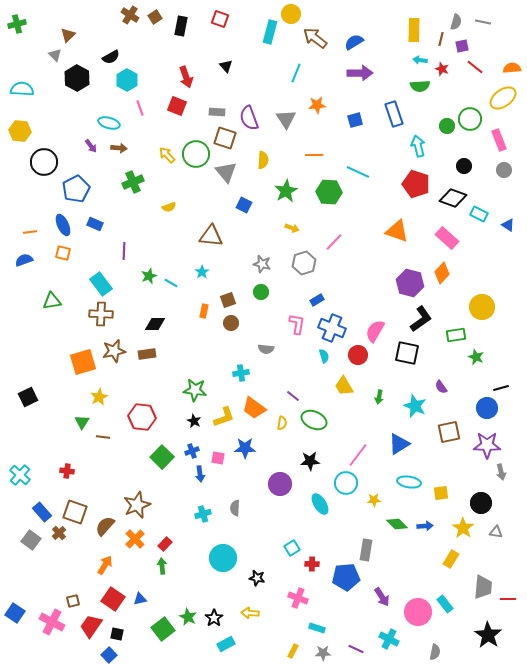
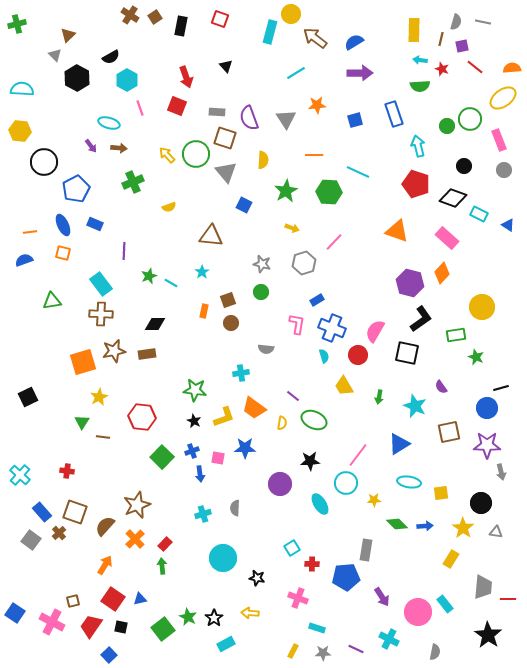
cyan line at (296, 73): rotated 36 degrees clockwise
black square at (117, 634): moved 4 px right, 7 px up
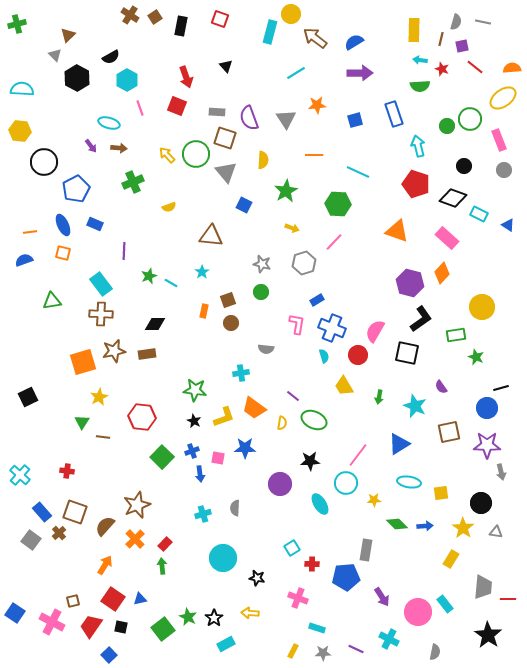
green hexagon at (329, 192): moved 9 px right, 12 px down
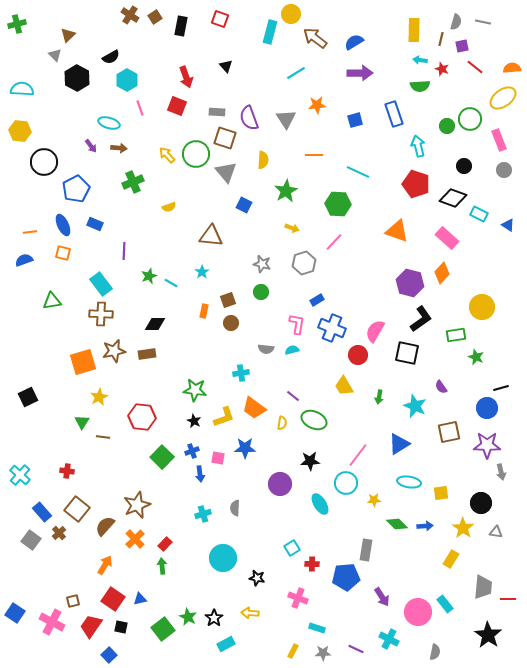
cyan semicircle at (324, 356): moved 32 px left, 6 px up; rotated 88 degrees counterclockwise
brown square at (75, 512): moved 2 px right, 3 px up; rotated 20 degrees clockwise
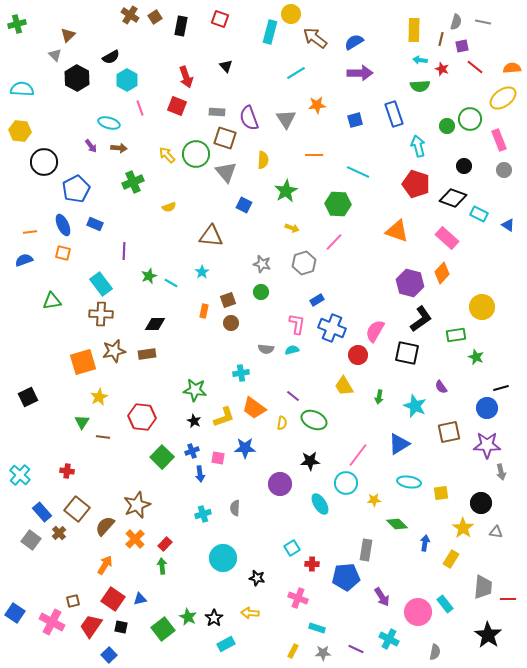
blue arrow at (425, 526): moved 17 px down; rotated 77 degrees counterclockwise
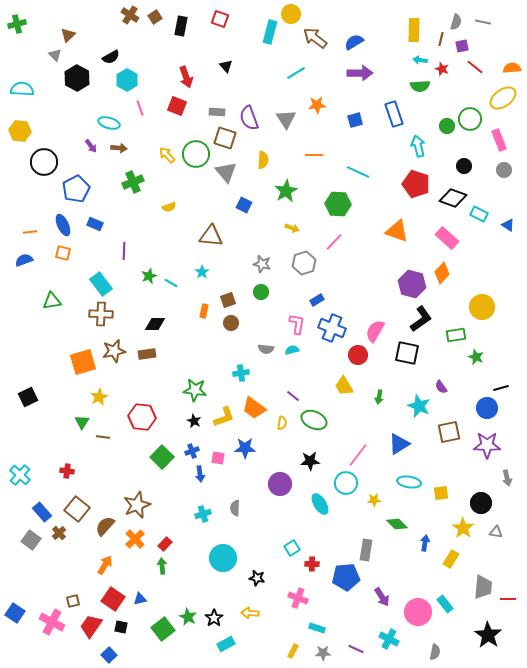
purple hexagon at (410, 283): moved 2 px right, 1 px down
cyan star at (415, 406): moved 4 px right
gray arrow at (501, 472): moved 6 px right, 6 px down
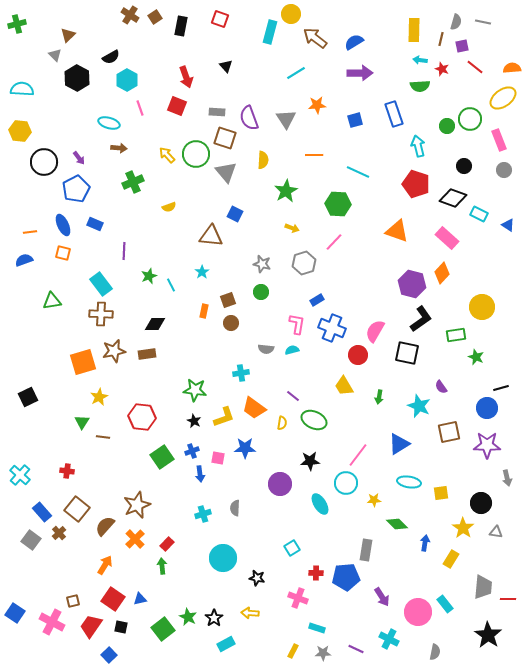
purple arrow at (91, 146): moved 12 px left, 12 px down
blue square at (244, 205): moved 9 px left, 9 px down
cyan line at (171, 283): moved 2 px down; rotated 32 degrees clockwise
green square at (162, 457): rotated 10 degrees clockwise
red rectangle at (165, 544): moved 2 px right
red cross at (312, 564): moved 4 px right, 9 px down
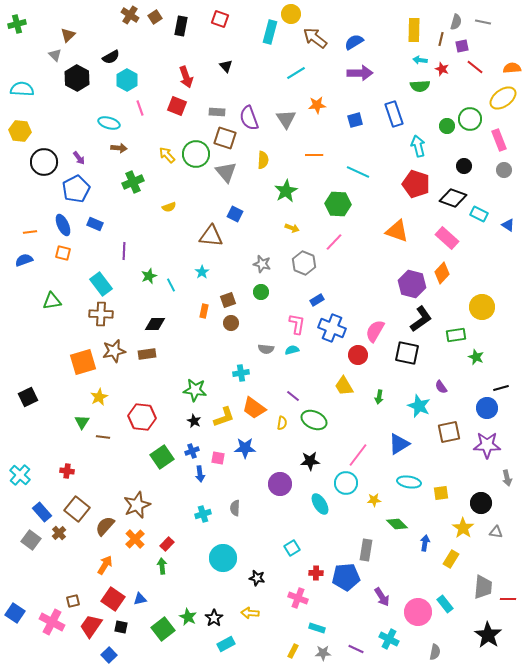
gray hexagon at (304, 263): rotated 20 degrees counterclockwise
